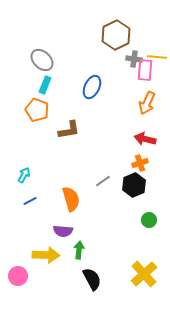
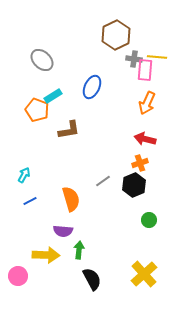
cyan rectangle: moved 8 px right, 11 px down; rotated 36 degrees clockwise
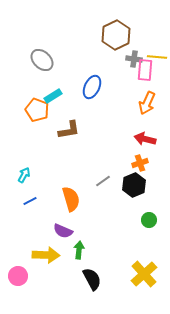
purple semicircle: rotated 18 degrees clockwise
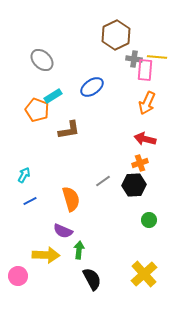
blue ellipse: rotated 30 degrees clockwise
black hexagon: rotated 20 degrees clockwise
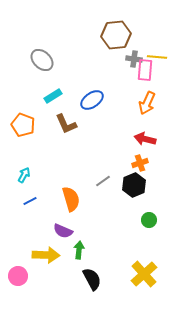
brown hexagon: rotated 20 degrees clockwise
blue ellipse: moved 13 px down
orange pentagon: moved 14 px left, 15 px down
brown L-shape: moved 3 px left, 6 px up; rotated 75 degrees clockwise
black hexagon: rotated 20 degrees counterclockwise
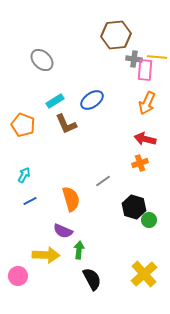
cyan rectangle: moved 2 px right, 5 px down
black hexagon: moved 22 px down; rotated 20 degrees counterclockwise
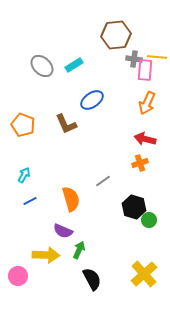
gray ellipse: moved 6 px down
cyan rectangle: moved 19 px right, 36 px up
green arrow: rotated 18 degrees clockwise
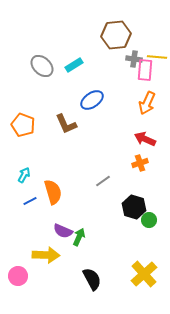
red arrow: rotated 10 degrees clockwise
orange semicircle: moved 18 px left, 7 px up
green arrow: moved 13 px up
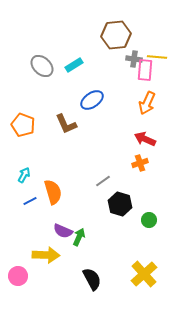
black hexagon: moved 14 px left, 3 px up
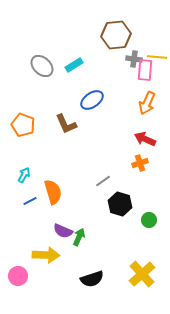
yellow cross: moved 2 px left
black semicircle: rotated 100 degrees clockwise
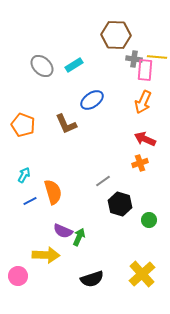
brown hexagon: rotated 8 degrees clockwise
orange arrow: moved 4 px left, 1 px up
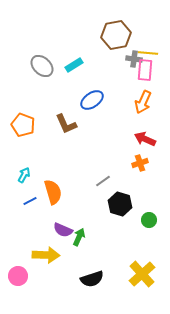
brown hexagon: rotated 12 degrees counterclockwise
yellow line: moved 9 px left, 4 px up
purple semicircle: moved 1 px up
